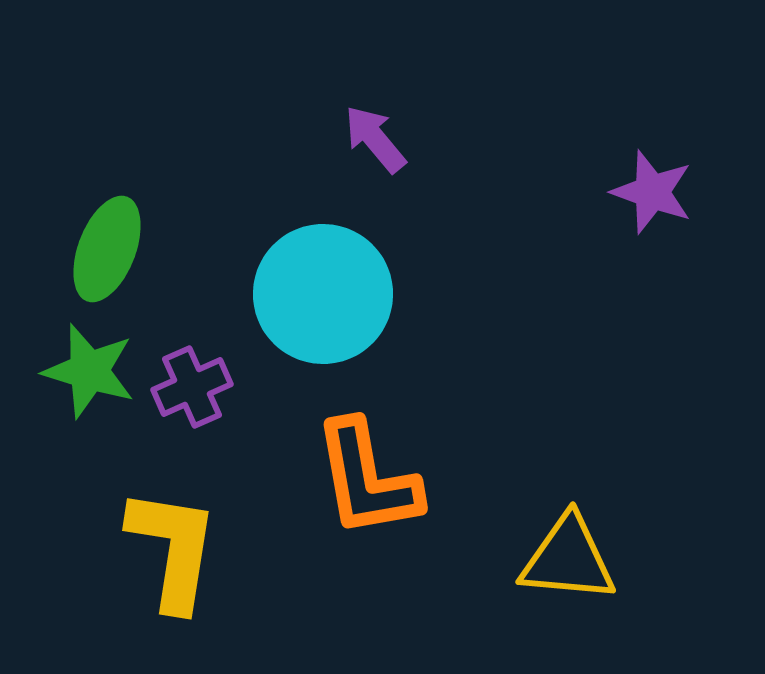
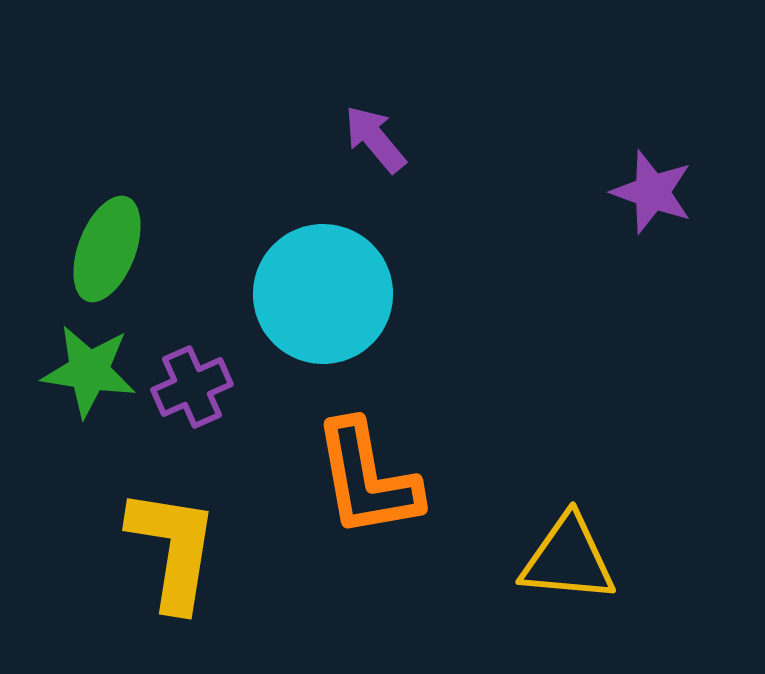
green star: rotated 8 degrees counterclockwise
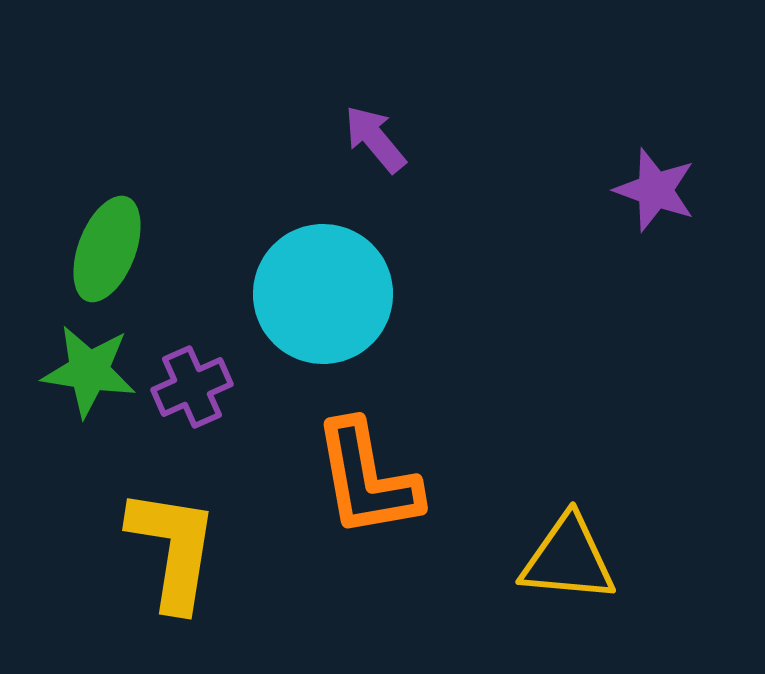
purple star: moved 3 px right, 2 px up
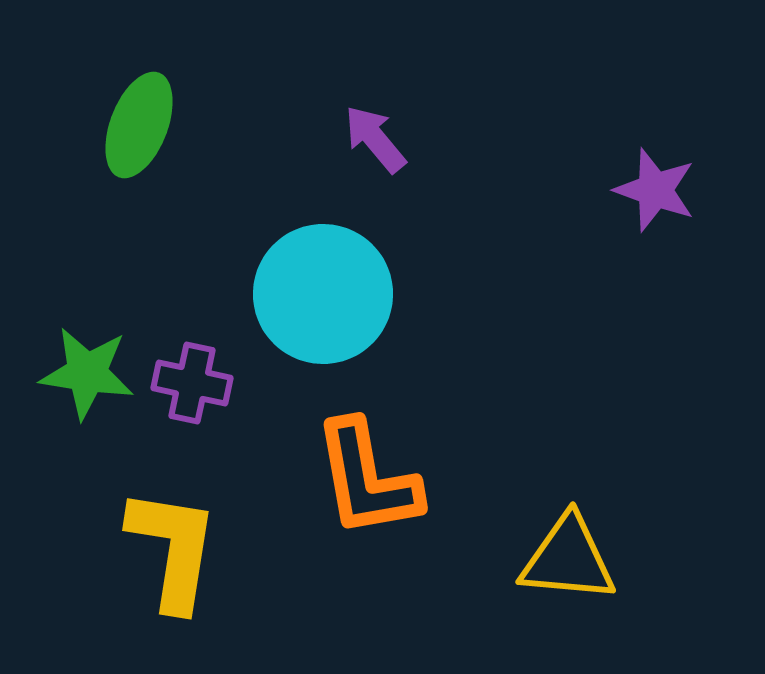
green ellipse: moved 32 px right, 124 px up
green star: moved 2 px left, 2 px down
purple cross: moved 4 px up; rotated 36 degrees clockwise
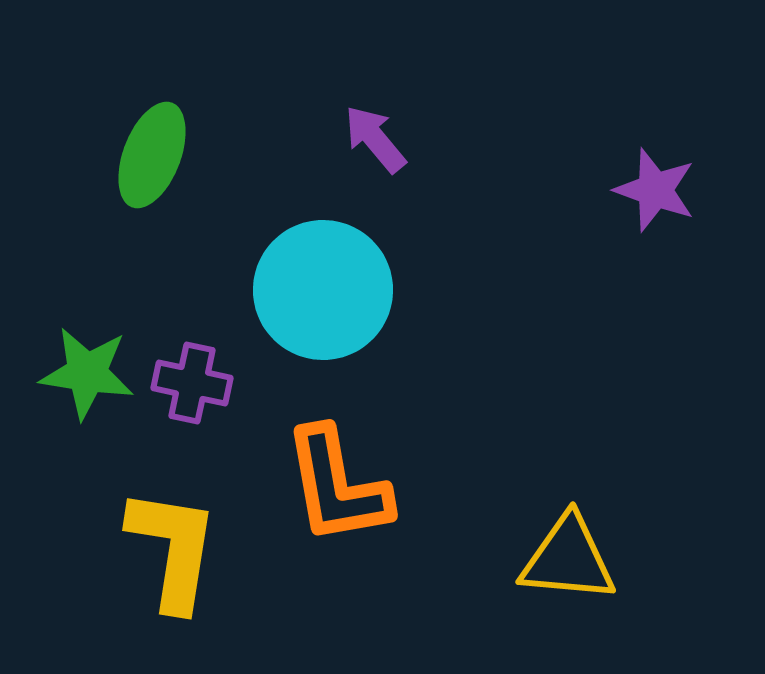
green ellipse: moved 13 px right, 30 px down
cyan circle: moved 4 px up
orange L-shape: moved 30 px left, 7 px down
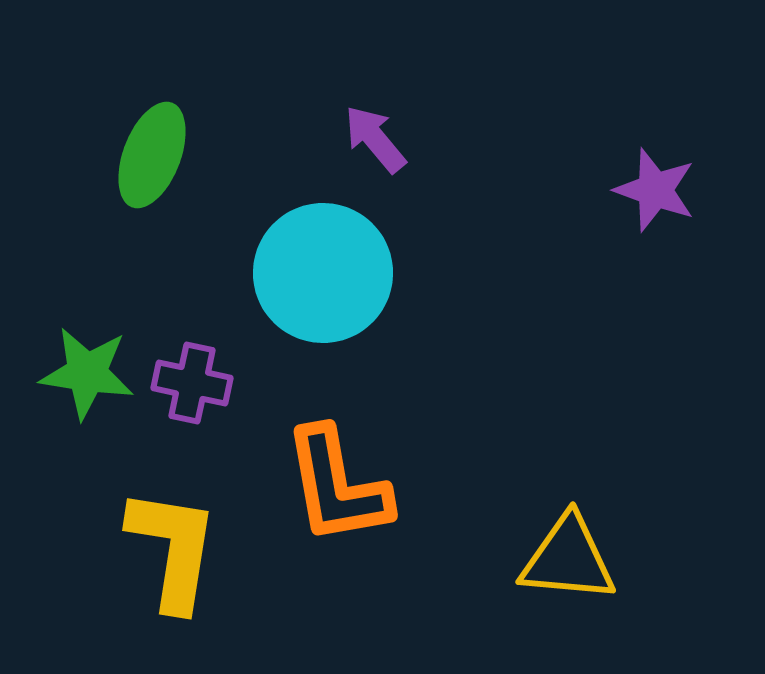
cyan circle: moved 17 px up
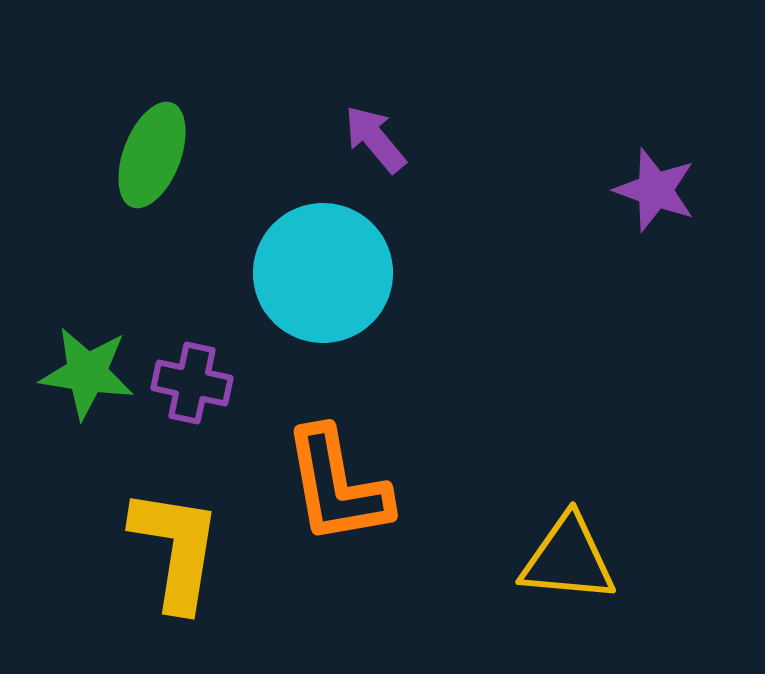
yellow L-shape: moved 3 px right
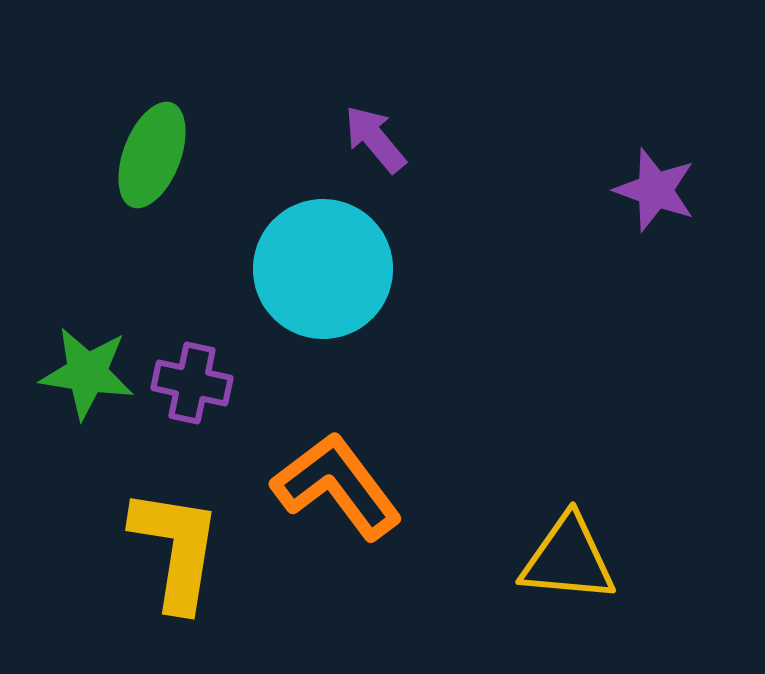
cyan circle: moved 4 px up
orange L-shape: rotated 153 degrees clockwise
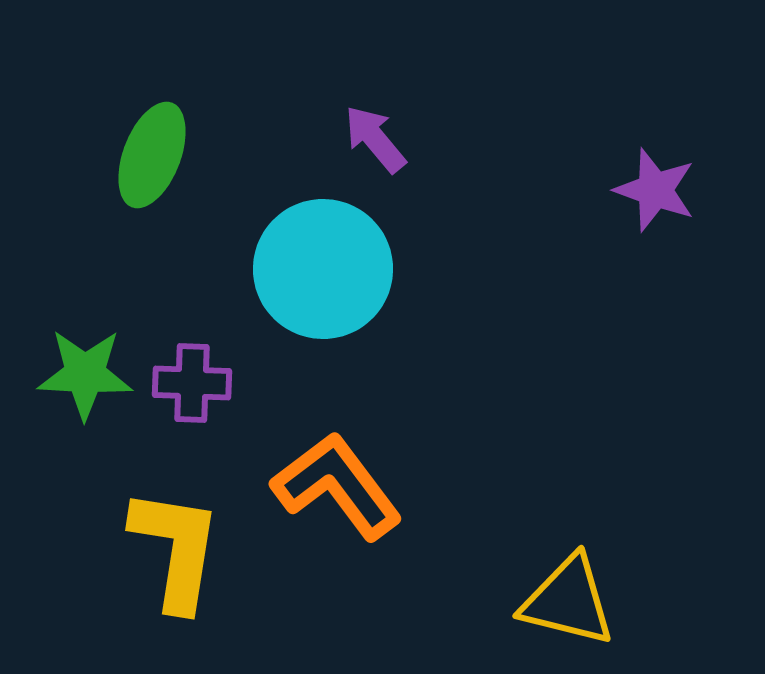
green star: moved 2 px left, 1 px down; rotated 6 degrees counterclockwise
purple cross: rotated 10 degrees counterclockwise
yellow triangle: moved 42 px down; rotated 9 degrees clockwise
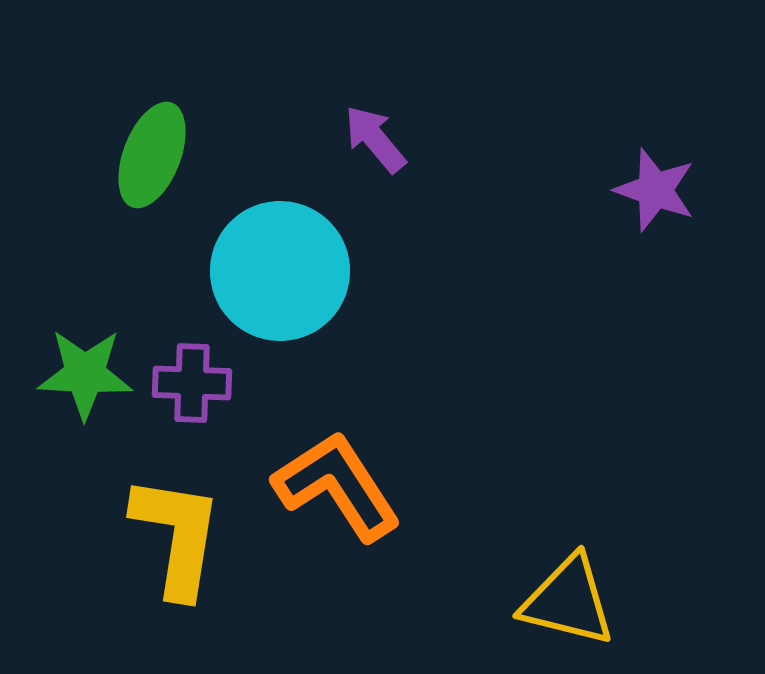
cyan circle: moved 43 px left, 2 px down
orange L-shape: rotated 4 degrees clockwise
yellow L-shape: moved 1 px right, 13 px up
